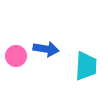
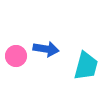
cyan trapezoid: rotated 12 degrees clockwise
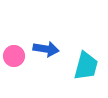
pink circle: moved 2 px left
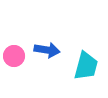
blue arrow: moved 1 px right, 1 px down
